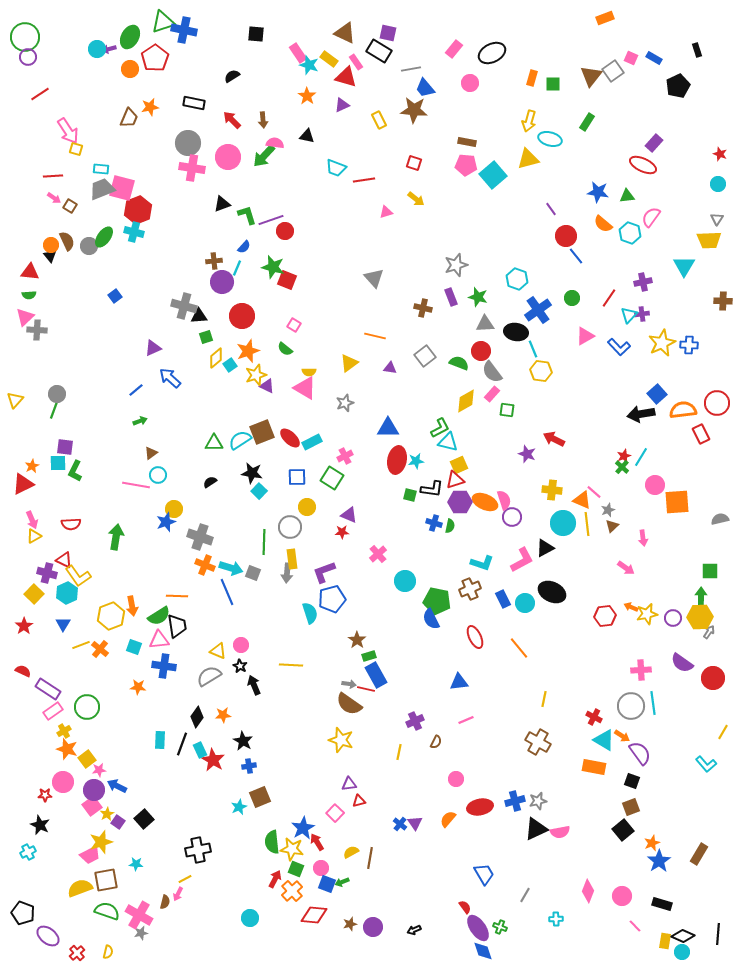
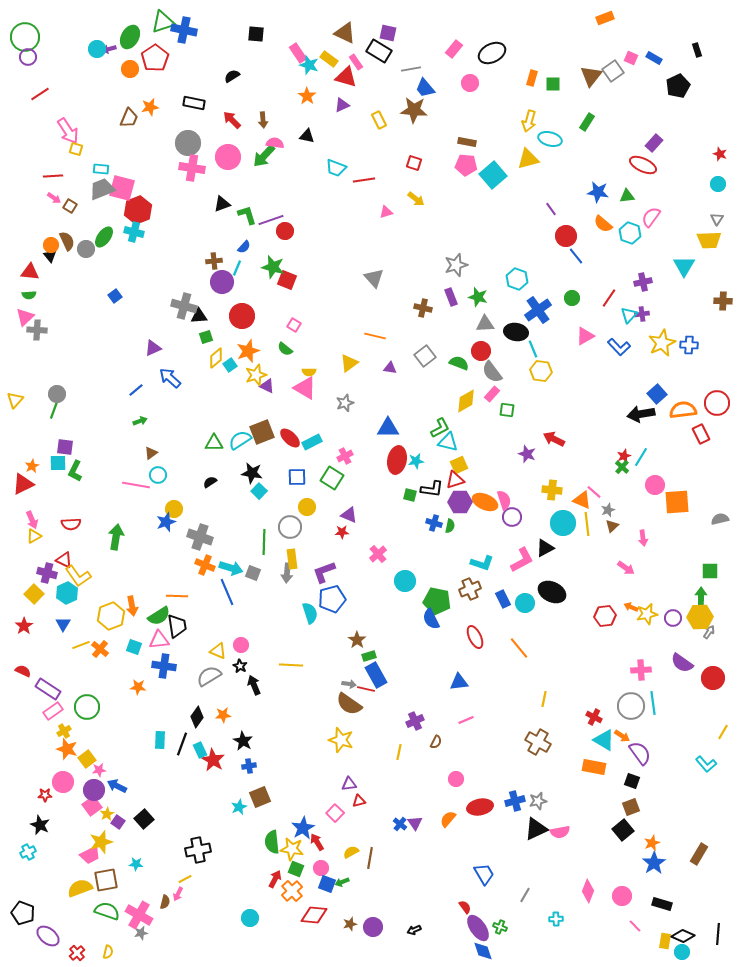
gray circle at (89, 246): moved 3 px left, 3 px down
blue star at (659, 861): moved 5 px left, 2 px down
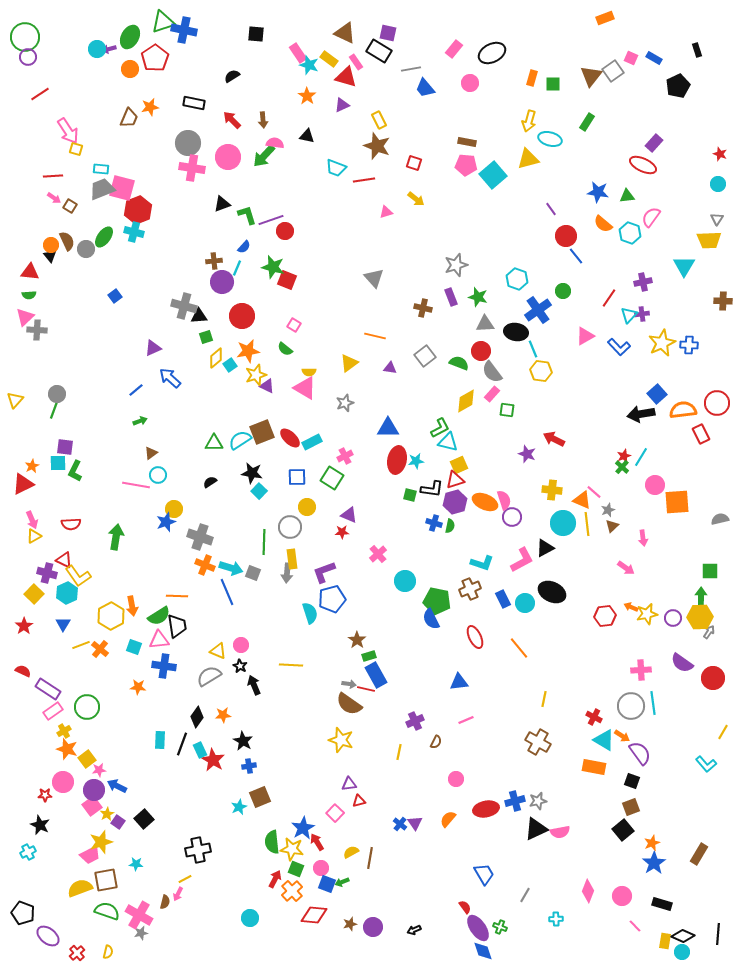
brown star at (414, 110): moved 37 px left, 36 px down; rotated 16 degrees clockwise
green circle at (572, 298): moved 9 px left, 7 px up
orange star at (248, 351): rotated 10 degrees clockwise
purple hexagon at (460, 502): moved 5 px left; rotated 15 degrees counterclockwise
yellow hexagon at (111, 616): rotated 8 degrees counterclockwise
red ellipse at (480, 807): moved 6 px right, 2 px down
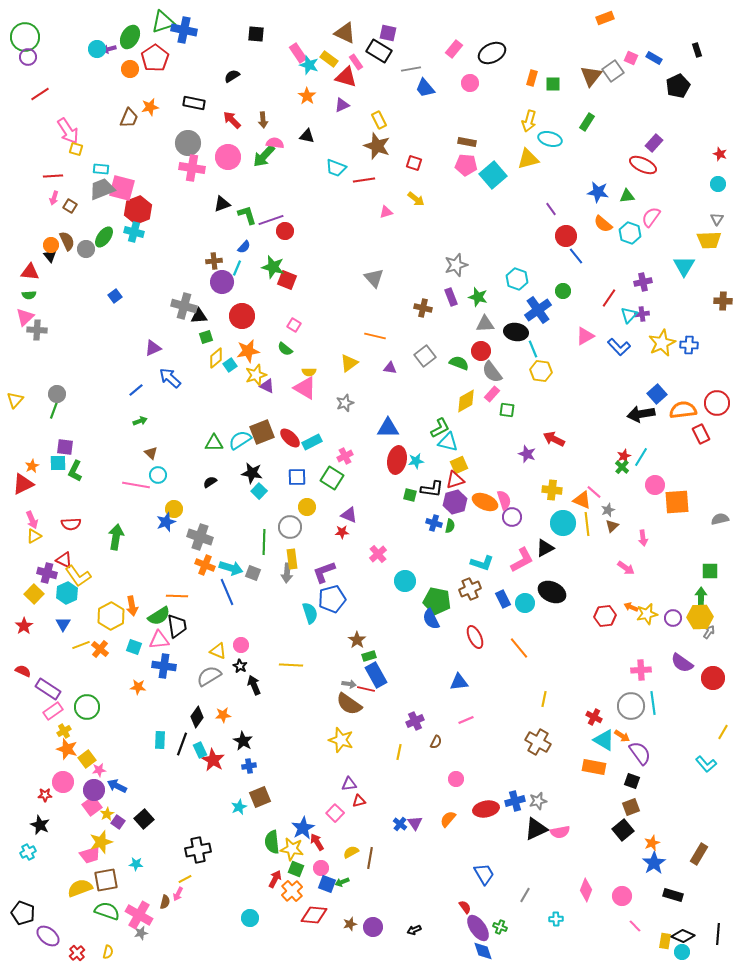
pink arrow at (54, 198): rotated 72 degrees clockwise
brown triangle at (151, 453): rotated 40 degrees counterclockwise
pink trapezoid at (90, 855): rotated 10 degrees clockwise
pink diamond at (588, 891): moved 2 px left, 1 px up
black rectangle at (662, 904): moved 11 px right, 9 px up
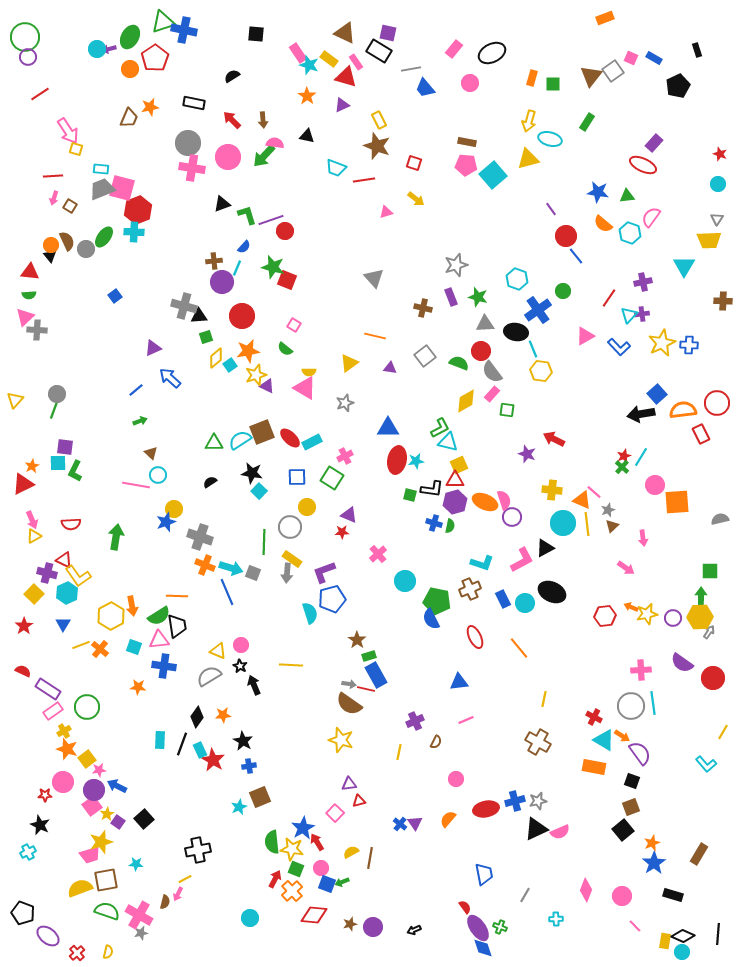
cyan cross at (134, 232): rotated 12 degrees counterclockwise
red triangle at (455, 480): rotated 18 degrees clockwise
yellow rectangle at (292, 559): rotated 48 degrees counterclockwise
pink semicircle at (560, 832): rotated 12 degrees counterclockwise
blue trapezoid at (484, 874): rotated 20 degrees clockwise
blue diamond at (483, 951): moved 3 px up
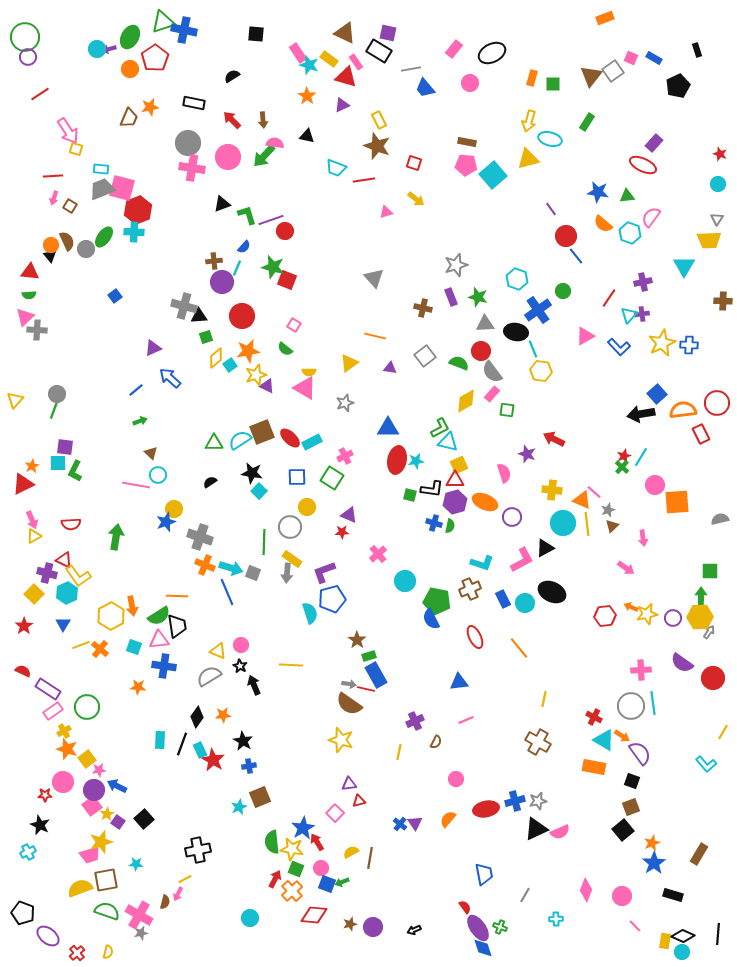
pink semicircle at (504, 500): moved 27 px up
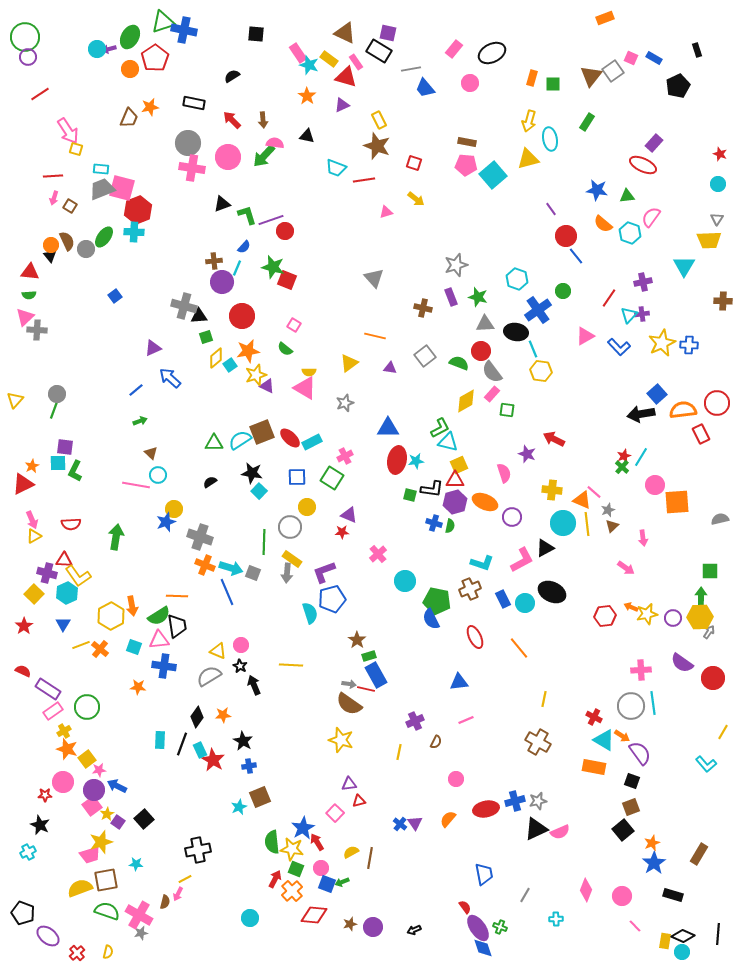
cyan ellipse at (550, 139): rotated 65 degrees clockwise
blue star at (598, 192): moved 1 px left, 2 px up
red triangle at (64, 560): rotated 24 degrees counterclockwise
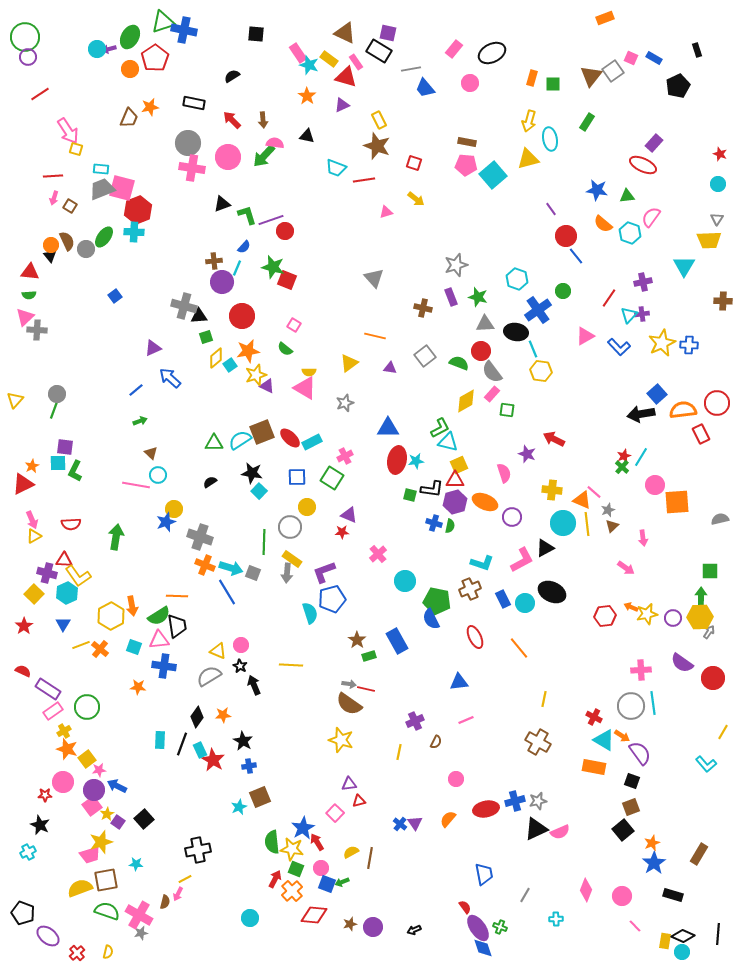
blue line at (227, 592): rotated 8 degrees counterclockwise
blue rectangle at (376, 675): moved 21 px right, 34 px up
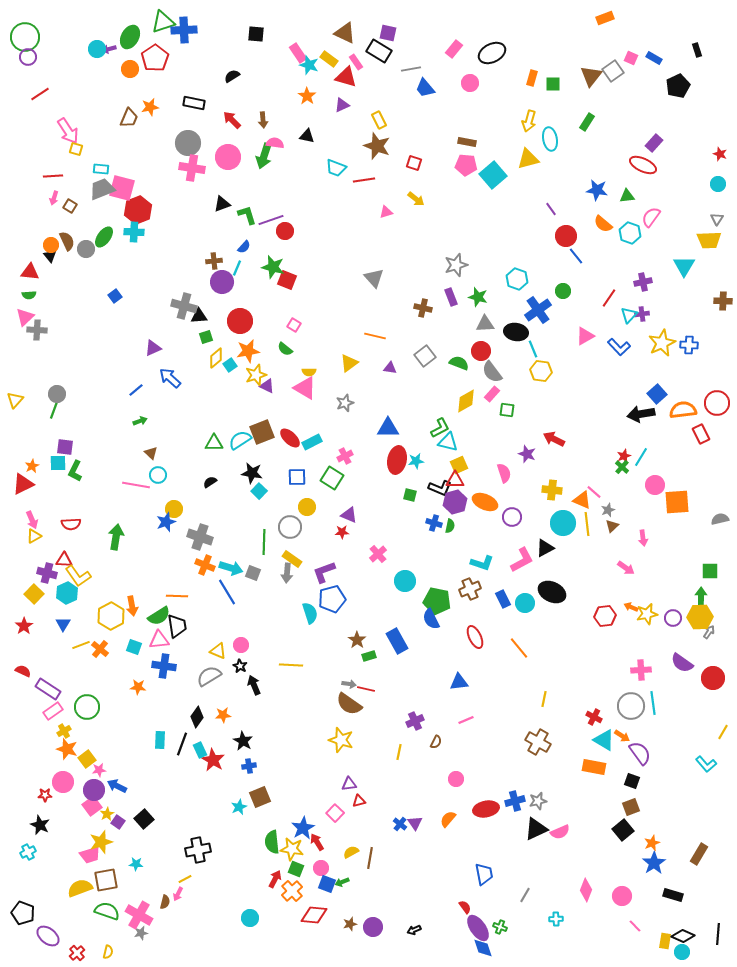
blue cross at (184, 30): rotated 15 degrees counterclockwise
green arrow at (264, 156): rotated 25 degrees counterclockwise
red circle at (242, 316): moved 2 px left, 5 px down
black L-shape at (432, 489): moved 8 px right, 1 px up; rotated 15 degrees clockwise
